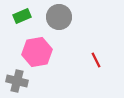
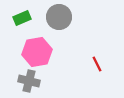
green rectangle: moved 2 px down
red line: moved 1 px right, 4 px down
gray cross: moved 12 px right
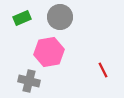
gray circle: moved 1 px right
pink hexagon: moved 12 px right
red line: moved 6 px right, 6 px down
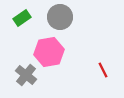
green rectangle: rotated 12 degrees counterclockwise
gray cross: moved 3 px left, 6 px up; rotated 25 degrees clockwise
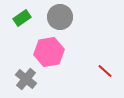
red line: moved 2 px right, 1 px down; rotated 21 degrees counterclockwise
gray cross: moved 4 px down
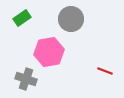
gray circle: moved 11 px right, 2 px down
red line: rotated 21 degrees counterclockwise
gray cross: rotated 20 degrees counterclockwise
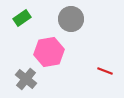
gray cross: rotated 20 degrees clockwise
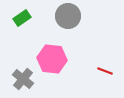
gray circle: moved 3 px left, 3 px up
pink hexagon: moved 3 px right, 7 px down; rotated 16 degrees clockwise
gray cross: moved 3 px left
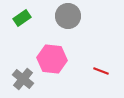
red line: moved 4 px left
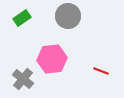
pink hexagon: rotated 12 degrees counterclockwise
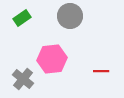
gray circle: moved 2 px right
red line: rotated 21 degrees counterclockwise
